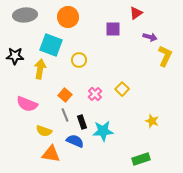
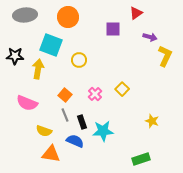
yellow arrow: moved 2 px left
pink semicircle: moved 1 px up
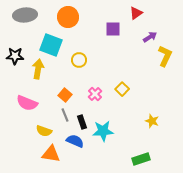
purple arrow: rotated 48 degrees counterclockwise
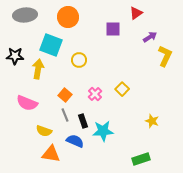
black rectangle: moved 1 px right, 1 px up
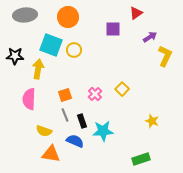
yellow circle: moved 5 px left, 10 px up
orange square: rotated 32 degrees clockwise
pink semicircle: moved 2 px right, 4 px up; rotated 70 degrees clockwise
black rectangle: moved 1 px left
